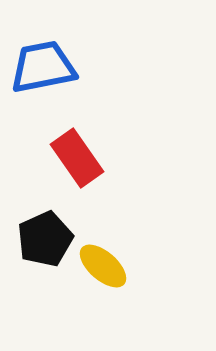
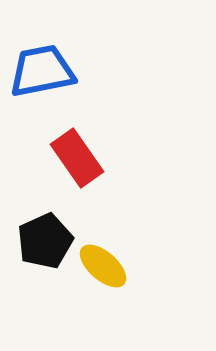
blue trapezoid: moved 1 px left, 4 px down
black pentagon: moved 2 px down
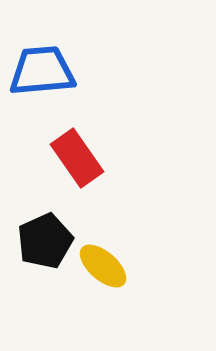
blue trapezoid: rotated 6 degrees clockwise
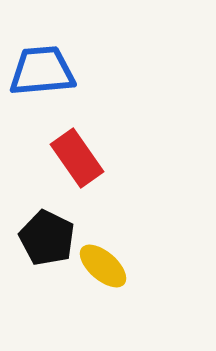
black pentagon: moved 2 px right, 3 px up; rotated 22 degrees counterclockwise
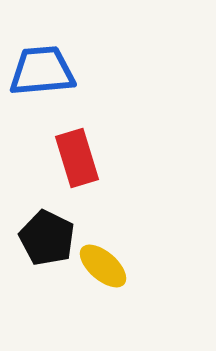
red rectangle: rotated 18 degrees clockwise
